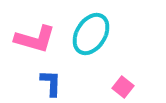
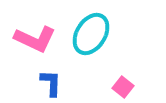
pink L-shape: rotated 9 degrees clockwise
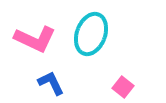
cyan ellipse: rotated 12 degrees counterclockwise
blue L-shape: rotated 28 degrees counterclockwise
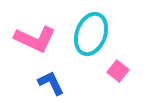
pink square: moved 5 px left, 16 px up
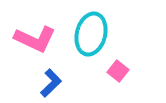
cyan ellipse: rotated 6 degrees counterclockwise
blue L-shape: rotated 72 degrees clockwise
